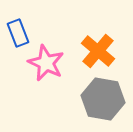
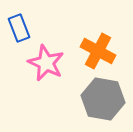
blue rectangle: moved 1 px right, 5 px up
orange cross: rotated 12 degrees counterclockwise
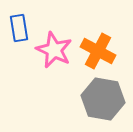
blue rectangle: rotated 12 degrees clockwise
pink star: moved 8 px right, 13 px up
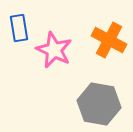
orange cross: moved 11 px right, 11 px up
gray hexagon: moved 4 px left, 5 px down
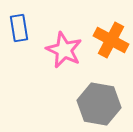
orange cross: moved 2 px right
pink star: moved 10 px right
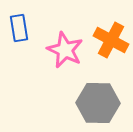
pink star: moved 1 px right
gray hexagon: moved 1 px left, 1 px up; rotated 9 degrees counterclockwise
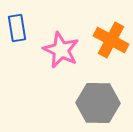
blue rectangle: moved 2 px left
pink star: moved 4 px left
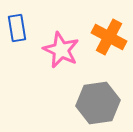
orange cross: moved 2 px left, 3 px up
gray hexagon: rotated 9 degrees counterclockwise
